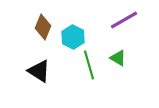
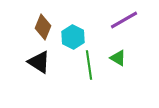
green line: rotated 8 degrees clockwise
black triangle: moved 9 px up
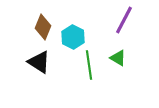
purple line: rotated 32 degrees counterclockwise
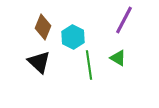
black triangle: rotated 10 degrees clockwise
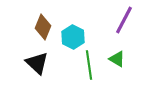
green triangle: moved 1 px left, 1 px down
black triangle: moved 2 px left, 1 px down
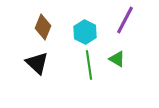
purple line: moved 1 px right
cyan hexagon: moved 12 px right, 5 px up
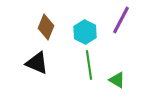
purple line: moved 4 px left
brown diamond: moved 3 px right
green triangle: moved 21 px down
black triangle: rotated 20 degrees counterclockwise
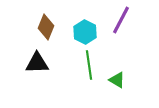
black triangle: rotated 25 degrees counterclockwise
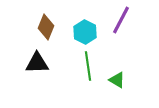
green line: moved 1 px left, 1 px down
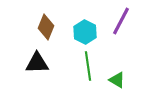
purple line: moved 1 px down
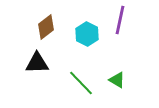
purple line: moved 1 px left, 1 px up; rotated 16 degrees counterclockwise
brown diamond: rotated 30 degrees clockwise
cyan hexagon: moved 2 px right, 2 px down
green line: moved 7 px left, 17 px down; rotated 36 degrees counterclockwise
